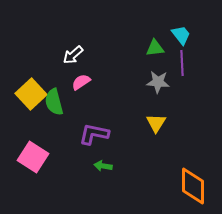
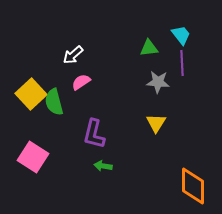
green triangle: moved 6 px left
purple L-shape: rotated 88 degrees counterclockwise
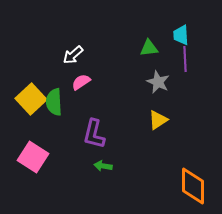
cyan trapezoid: rotated 145 degrees counterclockwise
purple line: moved 3 px right, 4 px up
gray star: rotated 20 degrees clockwise
yellow square: moved 5 px down
green semicircle: rotated 12 degrees clockwise
yellow triangle: moved 2 px right, 3 px up; rotated 25 degrees clockwise
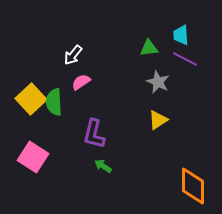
white arrow: rotated 10 degrees counterclockwise
purple line: rotated 60 degrees counterclockwise
green arrow: rotated 24 degrees clockwise
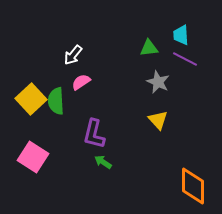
green semicircle: moved 2 px right, 1 px up
yellow triangle: rotated 40 degrees counterclockwise
green arrow: moved 4 px up
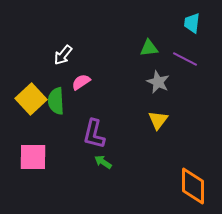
cyan trapezoid: moved 11 px right, 12 px up; rotated 10 degrees clockwise
white arrow: moved 10 px left
yellow triangle: rotated 20 degrees clockwise
pink square: rotated 32 degrees counterclockwise
